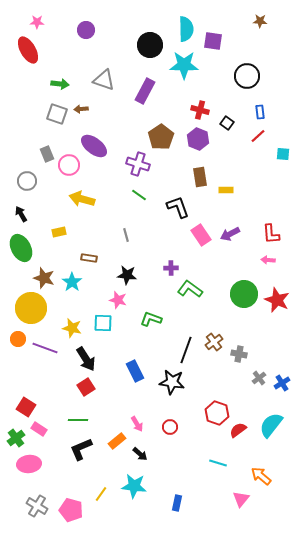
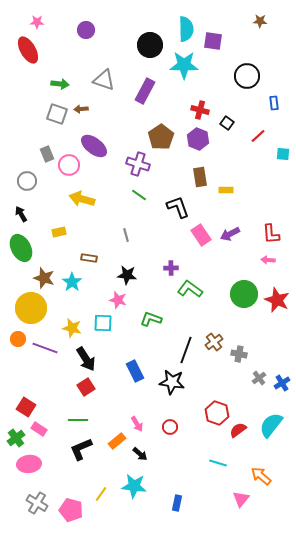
blue rectangle at (260, 112): moved 14 px right, 9 px up
gray cross at (37, 506): moved 3 px up
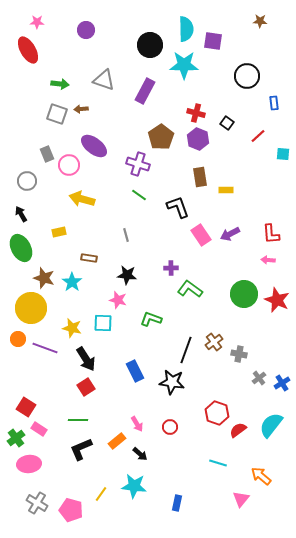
red cross at (200, 110): moved 4 px left, 3 px down
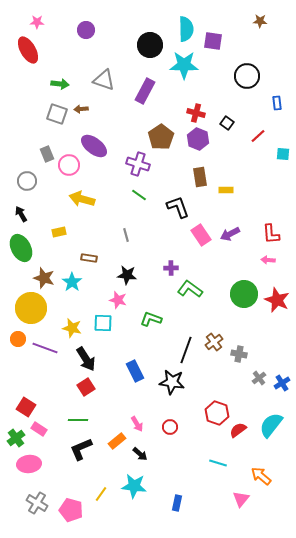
blue rectangle at (274, 103): moved 3 px right
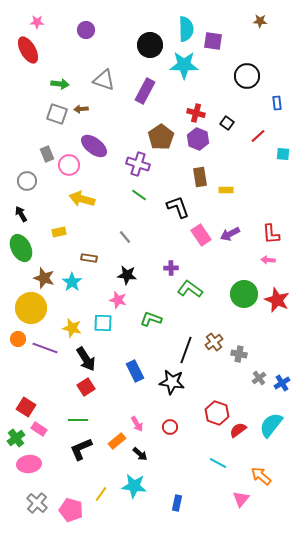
gray line at (126, 235): moved 1 px left, 2 px down; rotated 24 degrees counterclockwise
cyan line at (218, 463): rotated 12 degrees clockwise
gray cross at (37, 503): rotated 10 degrees clockwise
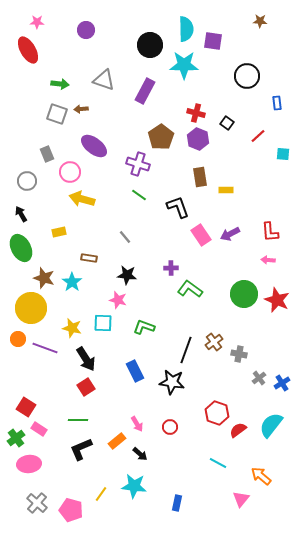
pink circle at (69, 165): moved 1 px right, 7 px down
red L-shape at (271, 234): moved 1 px left, 2 px up
green L-shape at (151, 319): moved 7 px left, 8 px down
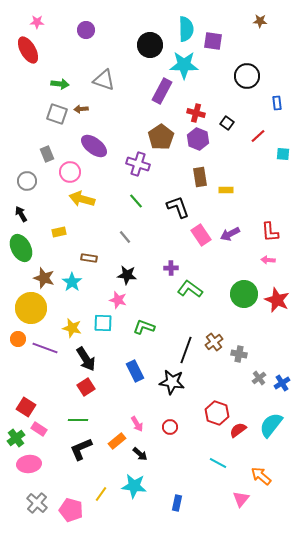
purple rectangle at (145, 91): moved 17 px right
green line at (139, 195): moved 3 px left, 6 px down; rotated 14 degrees clockwise
